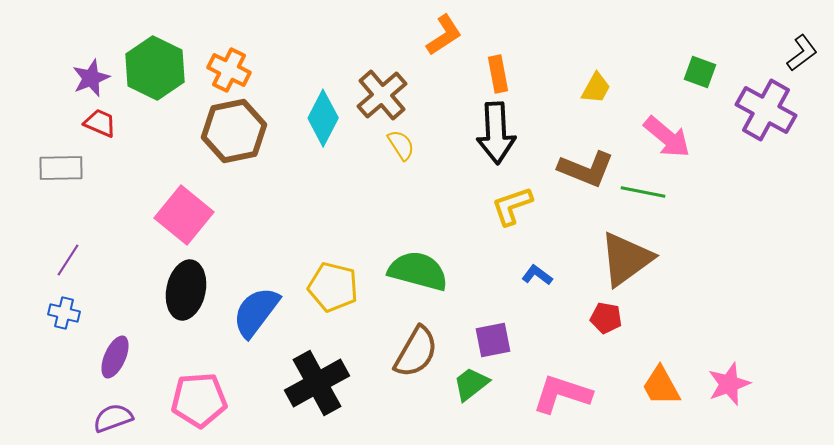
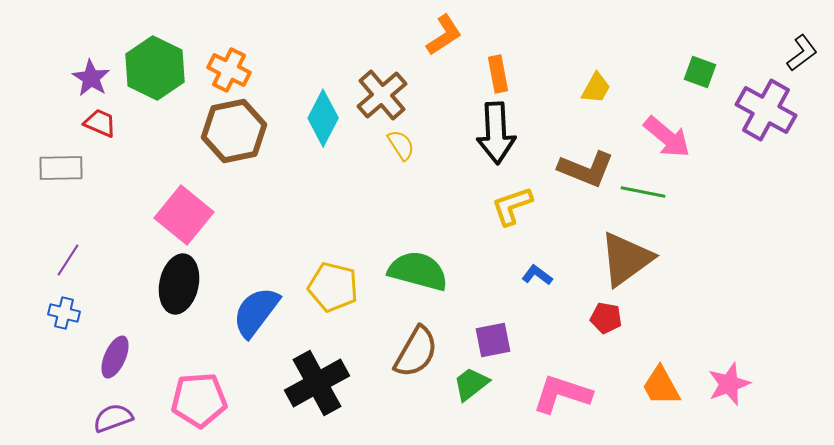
purple star: rotated 18 degrees counterclockwise
black ellipse: moved 7 px left, 6 px up
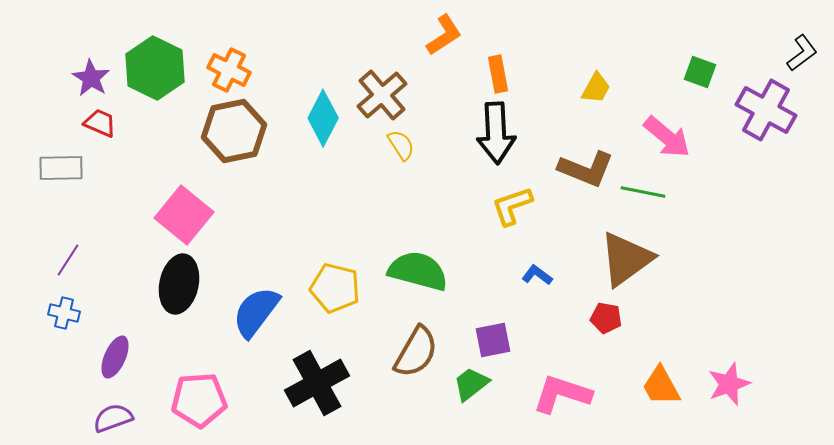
yellow pentagon: moved 2 px right, 1 px down
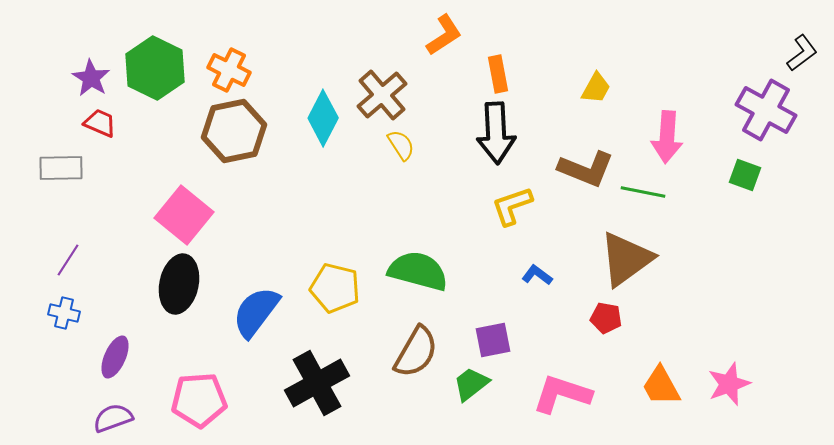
green square: moved 45 px right, 103 px down
pink arrow: rotated 54 degrees clockwise
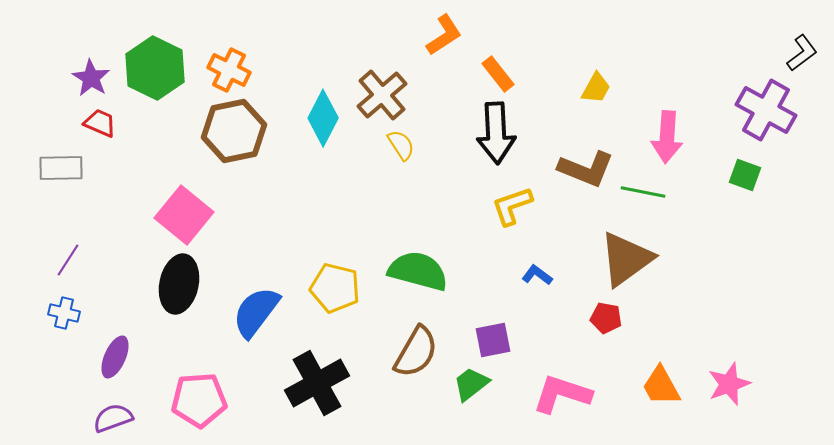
orange rectangle: rotated 27 degrees counterclockwise
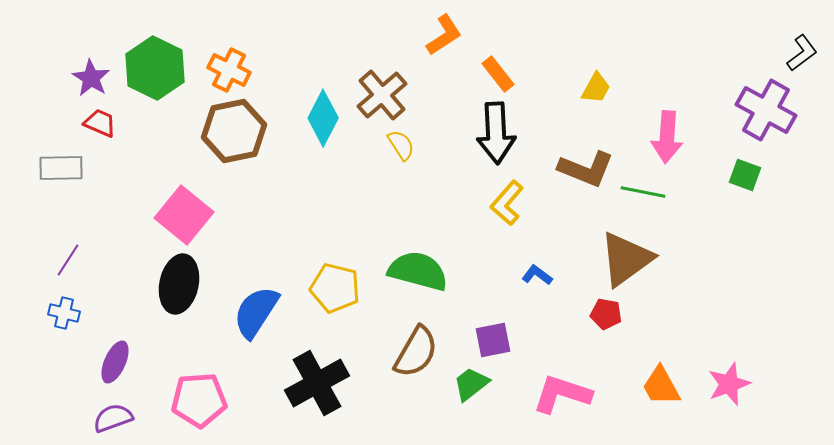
yellow L-shape: moved 5 px left, 3 px up; rotated 30 degrees counterclockwise
blue semicircle: rotated 4 degrees counterclockwise
red pentagon: moved 4 px up
purple ellipse: moved 5 px down
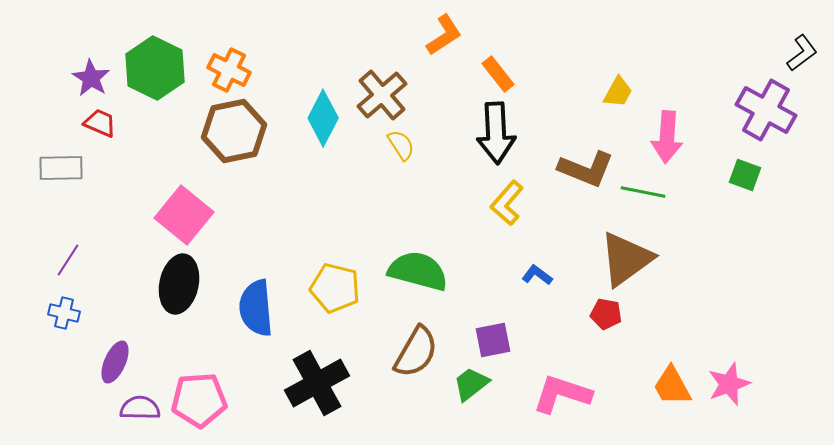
yellow trapezoid: moved 22 px right, 4 px down
blue semicircle: moved 4 px up; rotated 38 degrees counterclockwise
orange trapezoid: moved 11 px right
purple semicircle: moved 27 px right, 10 px up; rotated 21 degrees clockwise
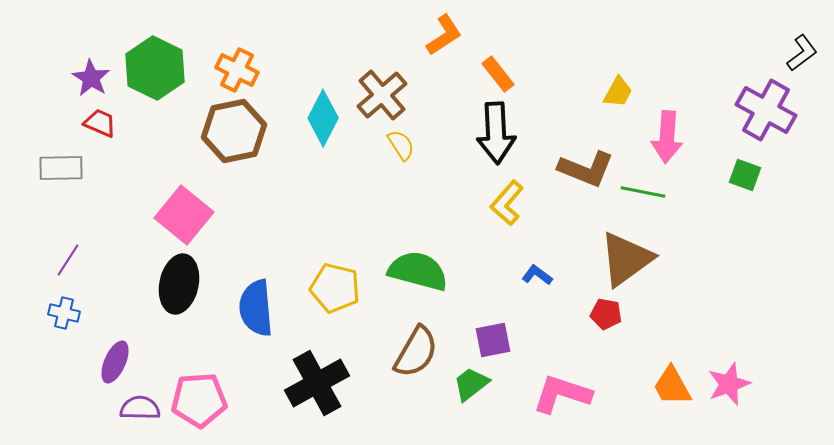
orange cross: moved 8 px right
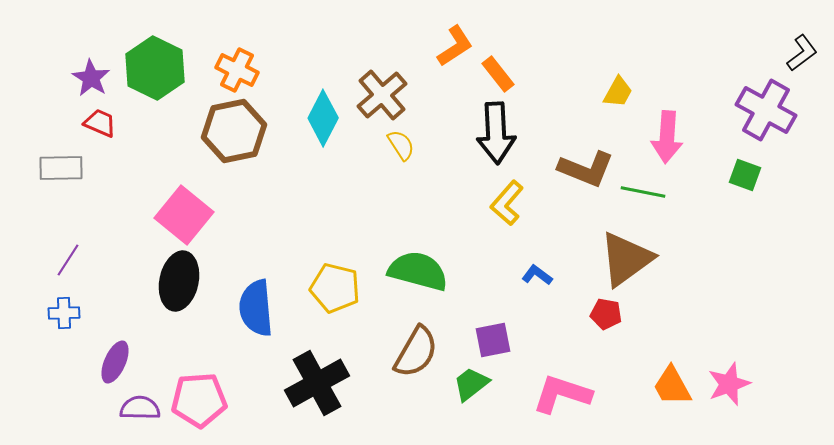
orange L-shape: moved 11 px right, 11 px down
black ellipse: moved 3 px up
blue cross: rotated 16 degrees counterclockwise
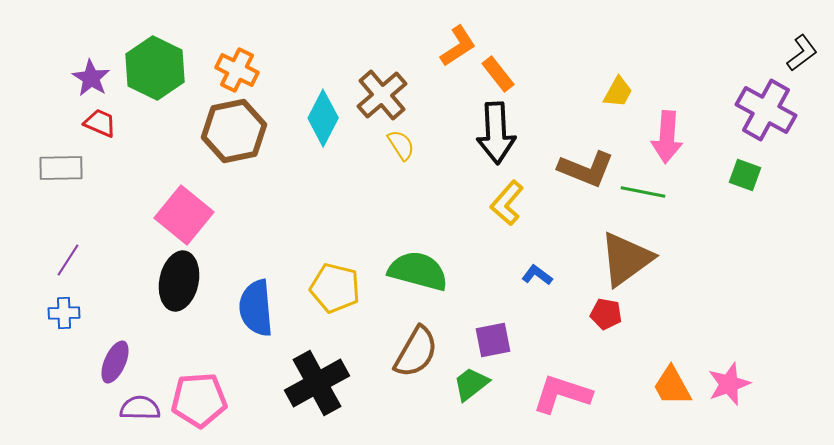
orange L-shape: moved 3 px right
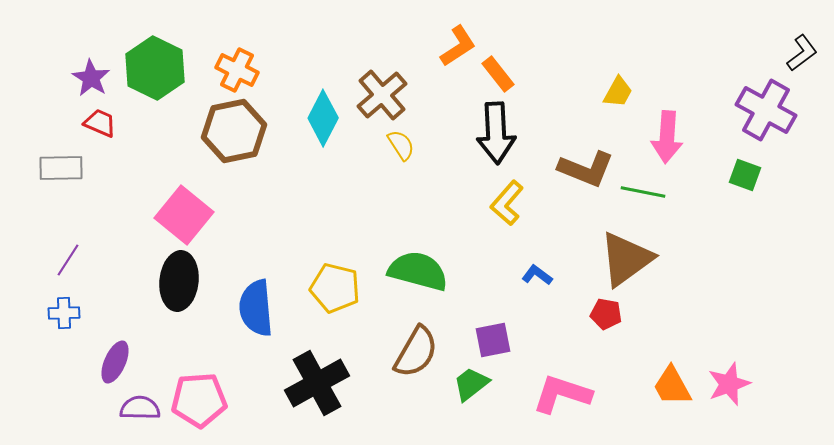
black ellipse: rotated 6 degrees counterclockwise
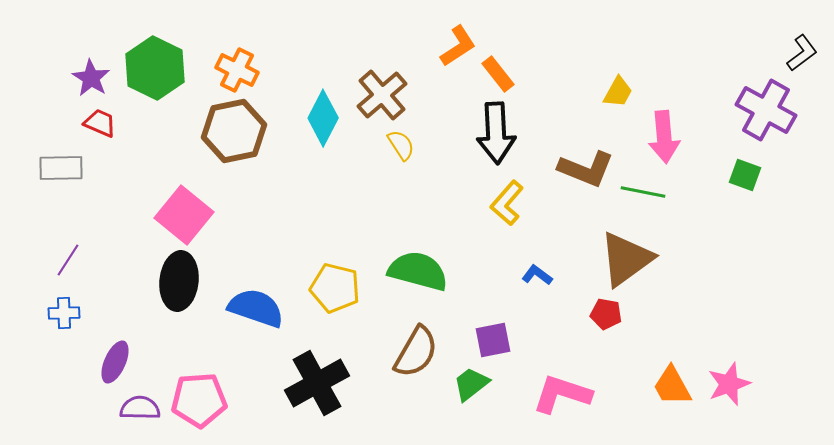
pink arrow: moved 3 px left; rotated 9 degrees counterclockwise
blue semicircle: rotated 114 degrees clockwise
